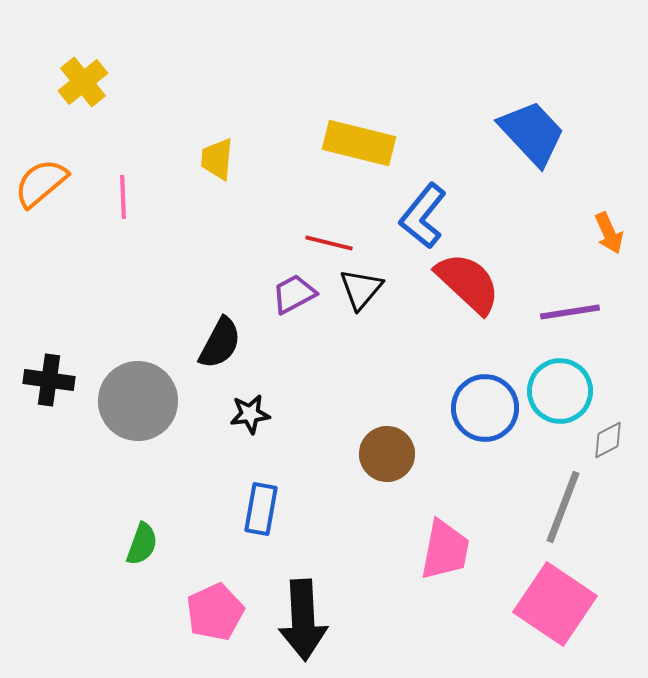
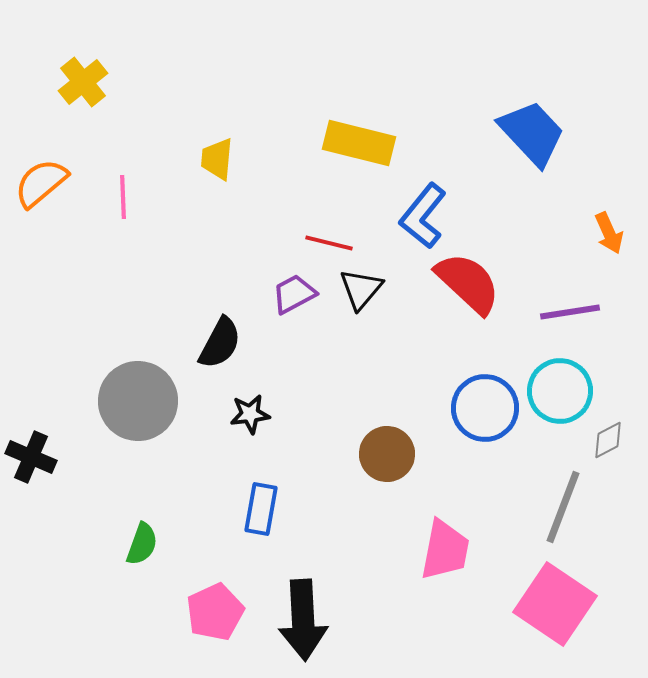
black cross: moved 18 px left, 77 px down; rotated 15 degrees clockwise
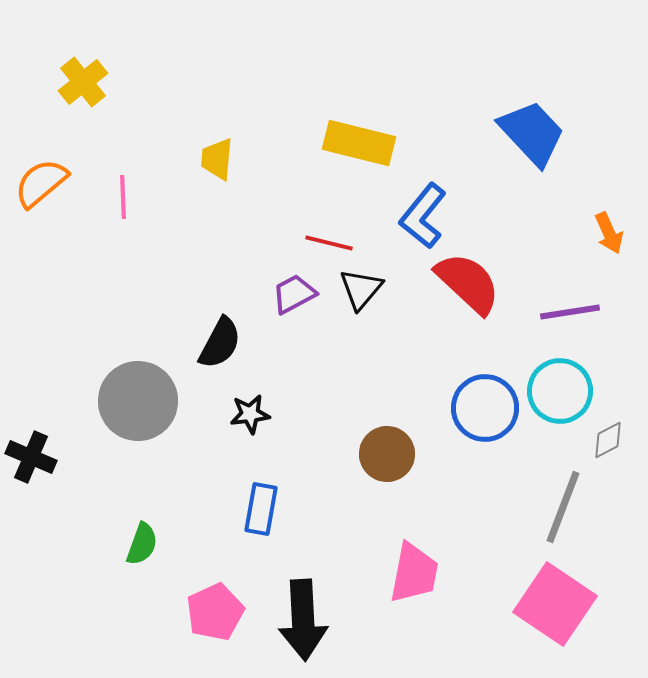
pink trapezoid: moved 31 px left, 23 px down
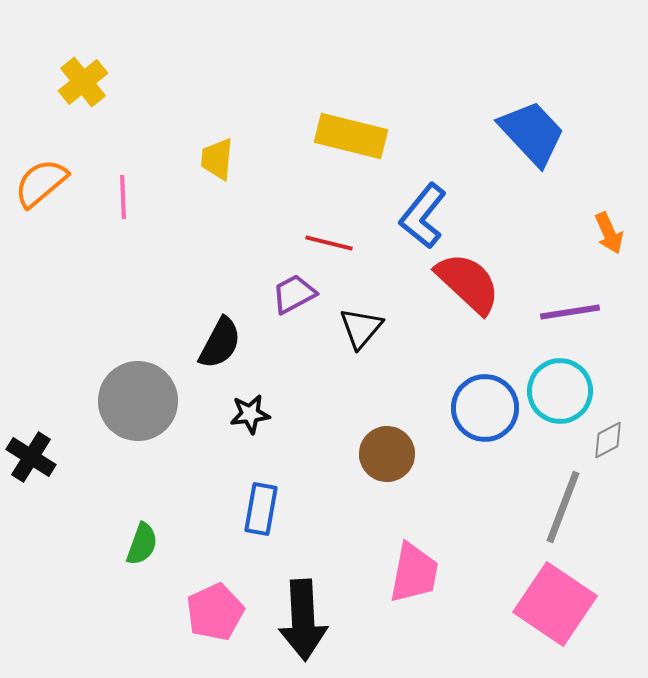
yellow rectangle: moved 8 px left, 7 px up
black triangle: moved 39 px down
black cross: rotated 9 degrees clockwise
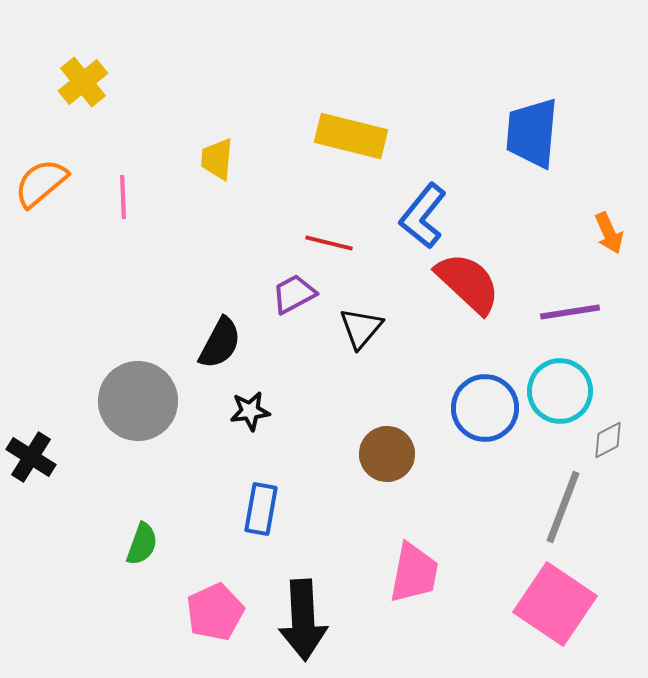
blue trapezoid: rotated 132 degrees counterclockwise
black star: moved 3 px up
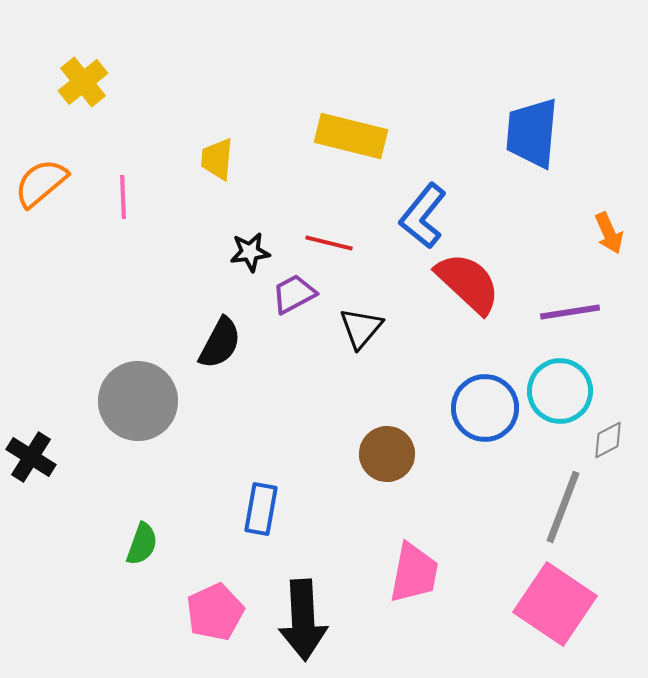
black star: moved 159 px up
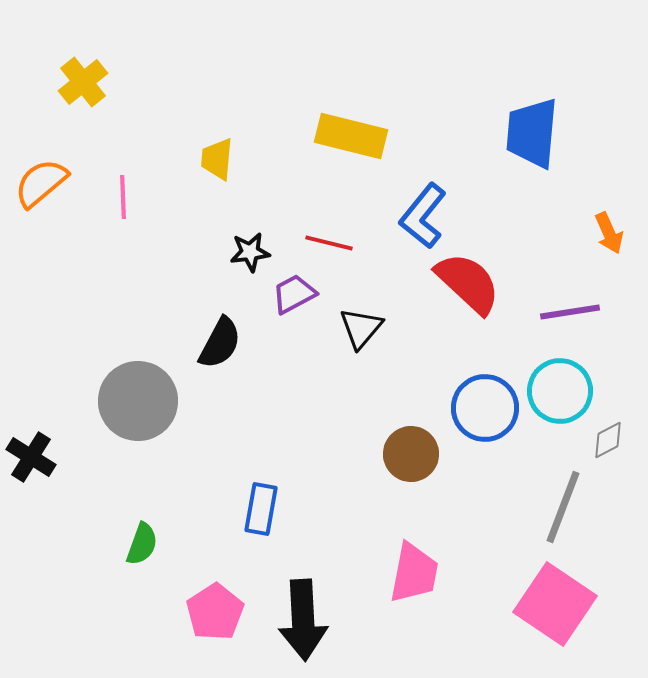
brown circle: moved 24 px right
pink pentagon: rotated 8 degrees counterclockwise
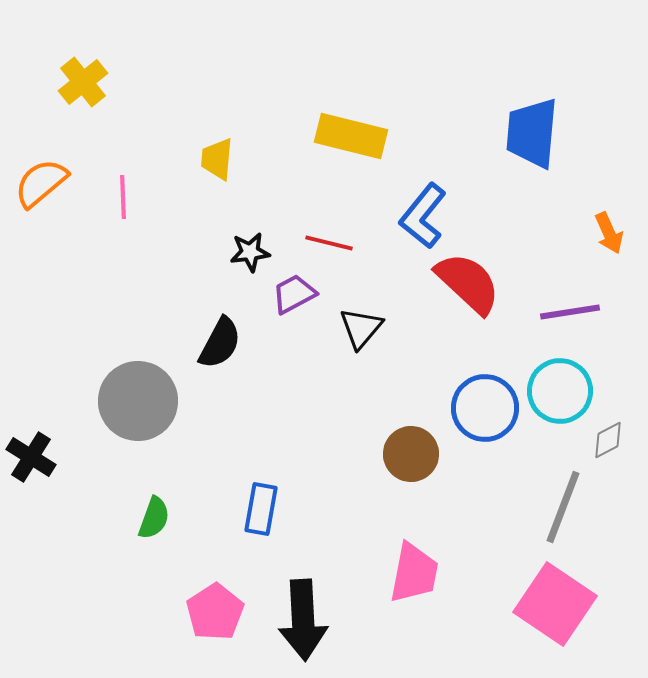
green semicircle: moved 12 px right, 26 px up
